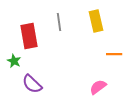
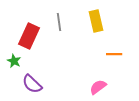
red rectangle: rotated 35 degrees clockwise
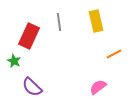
orange line: rotated 28 degrees counterclockwise
purple semicircle: moved 3 px down
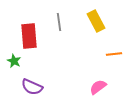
yellow rectangle: rotated 15 degrees counterclockwise
red rectangle: rotated 30 degrees counterclockwise
orange line: rotated 21 degrees clockwise
purple semicircle: rotated 20 degrees counterclockwise
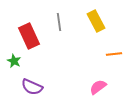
red rectangle: rotated 20 degrees counterclockwise
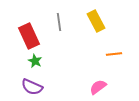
green star: moved 21 px right
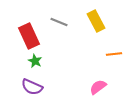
gray line: rotated 60 degrees counterclockwise
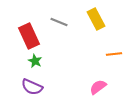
yellow rectangle: moved 2 px up
